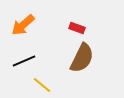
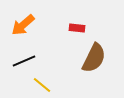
red rectangle: rotated 14 degrees counterclockwise
brown semicircle: moved 12 px right
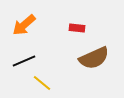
orange arrow: moved 1 px right
brown semicircle: rotated 40 degrees clockwise
yellow line: moved 2 px up
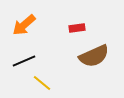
red rectangle: rotated 14 degrees counterclockwise
brown semicircle: moved 2 px up
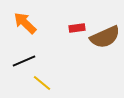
orange arrow: moved 1 px right, 2 px up; rotated 85 degrees clockwise
brown semicircle: moved 11 px right, 19 px up
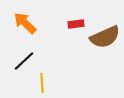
red rectangle: moved 1 px left, 4 px up
black line: rotated 20 degrees counterclockwise
yellow line: rotated 48 degrees clockwise
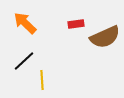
yellow line: moved 3 px up
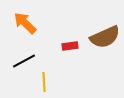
red rectangle: moved 6 px left, 22 px down
black line: rotated 15 degrees clockwise
yellow line: moved 2 px right, 2 px down
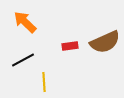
orange arrow: moved 1 px up
brown semicircle: moved 5 px down
black line: moved 1 px left, 1 px up
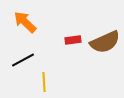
red rectangle: moved 3 px right, 6 px up
